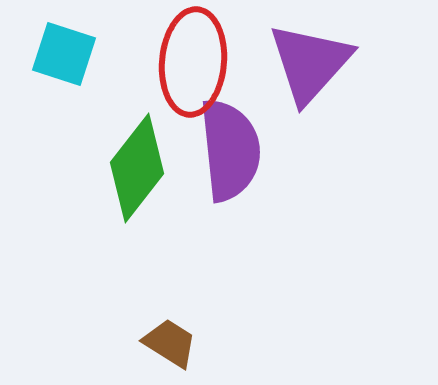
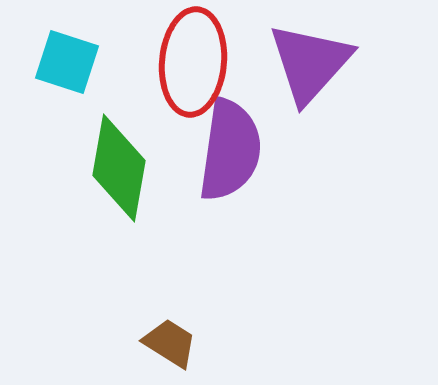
cyan square: moved 3 px right, 8 px down
purple semicircle: rotated 14 degrees clockwise
green diamond: moved 18 px left; rotated 28 degrees counterclockwise
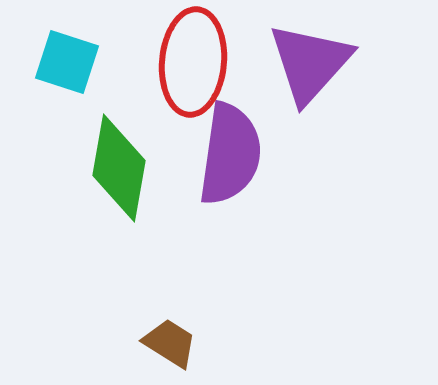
purple semicircle: moved 4 px down
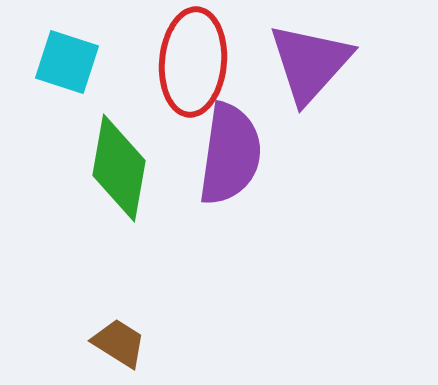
brown trapezoid: moved 51 px left
